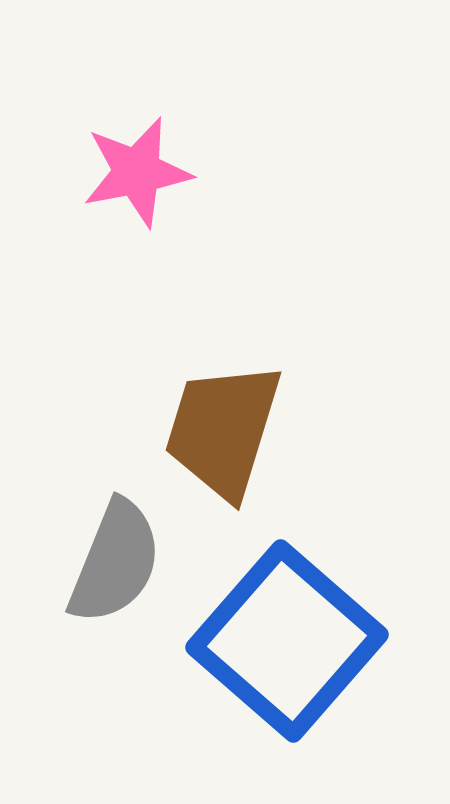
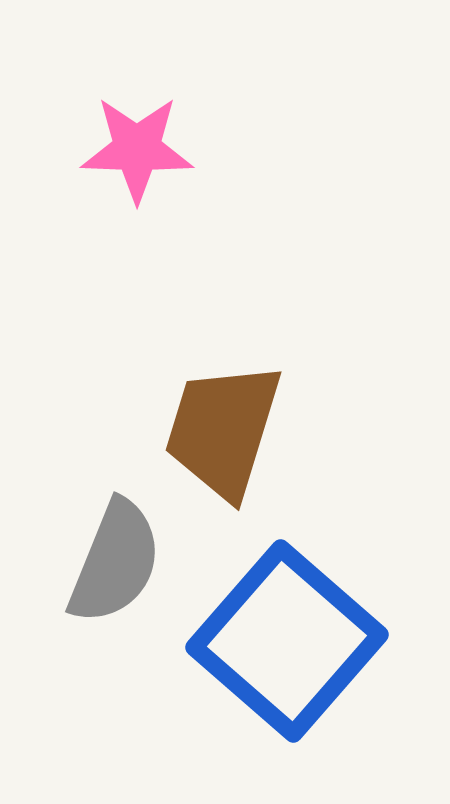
pink star: moved 23 px up; rotated 13 degrees clockwise
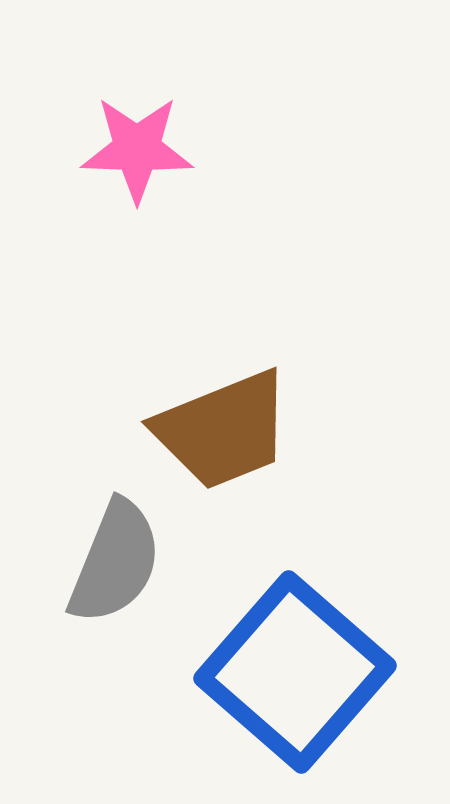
brown trapezoid: rotated 129 degrees counterclockwise
blue square: moved 8 px right, 31 px down
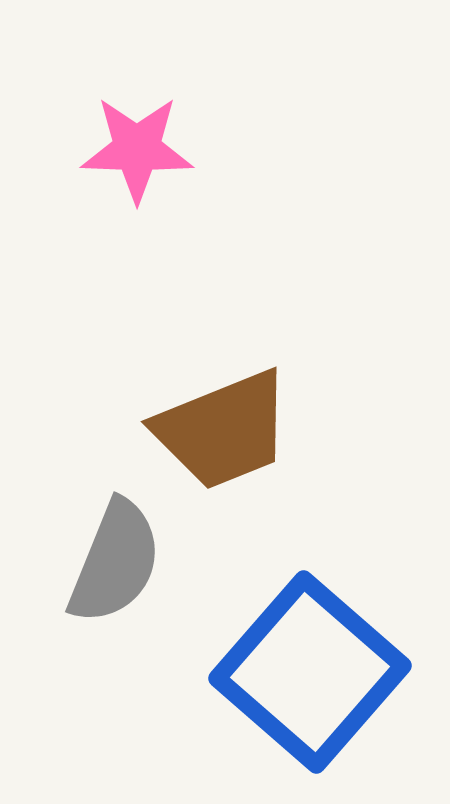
blue square: moved 15 px right
